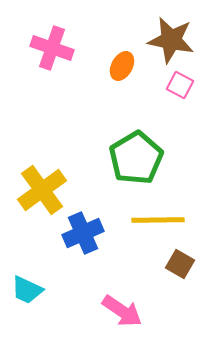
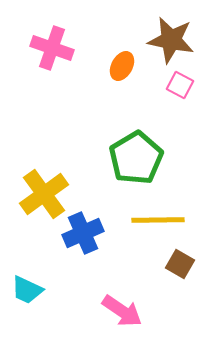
yellow cross: moved 2 px right, 4 px down
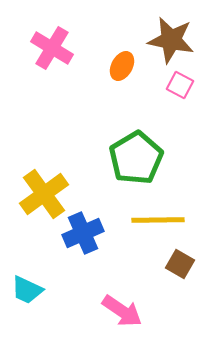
pink cross: rotated 12 degrees clockwise
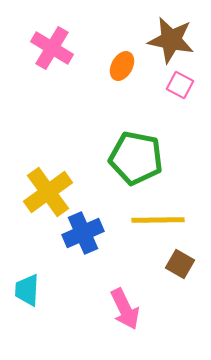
green pentagon: rotated 30 degrees counterclockwise
yellow cross: moved 4 px right, 2 px up
cyan trapezoid: rotated 68 degrees clockwise
pink arrow: moved 3 px right, 2 px up; rotated 30 degrees clockwise
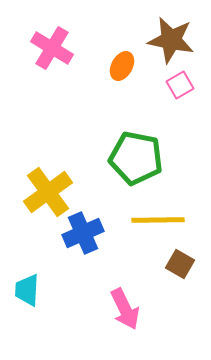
pink square: rotated 32 degrees clockwise
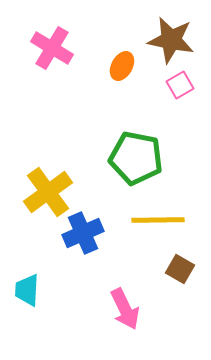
brown square: moved 5 px down
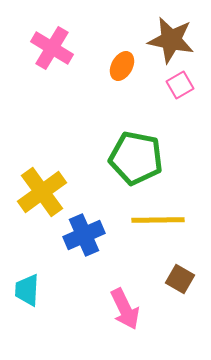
yellow cross: moved 6 px left
blue cross: moved 1 px right, 2 px down
brown square: moved 10 px down
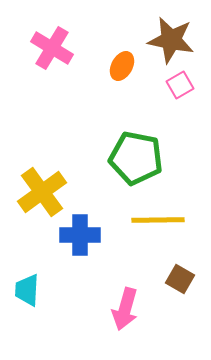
blue cross: moved 4 px left; rotated 24 degrees clockwise
pink arrow: rotated 42 degrees clockwise
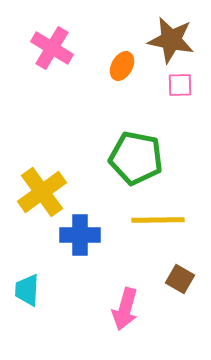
pink square: rotated 28 degrees clockwise
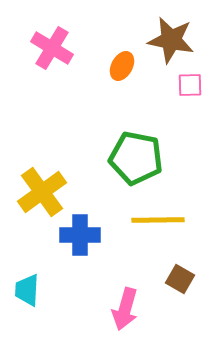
pink square: moved 10 px right
